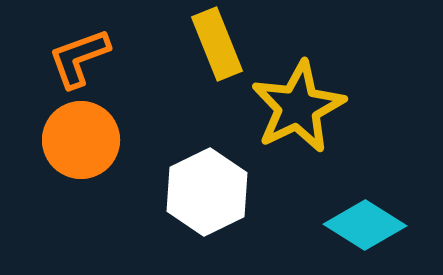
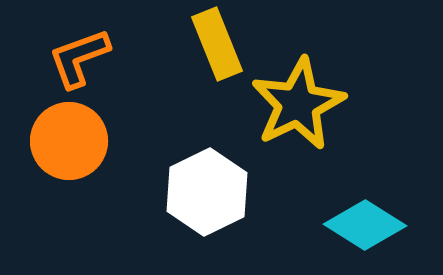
yellow star: moved 3 px up
orange circle: moved 12 px left, 1 px down
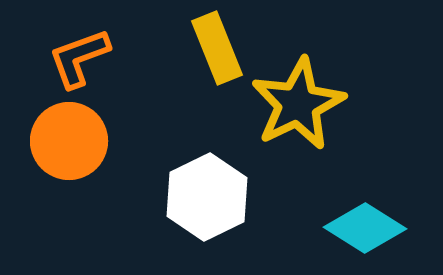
yellow rectangle: moved 4 px down
white hexagon: moved 5 px down
cyan diamond: moved 3 px down
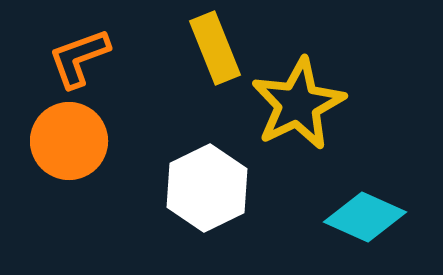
yellow rectangle: moved 2 px left
white hexagon: moved 9 px up
cyan diamond: moved 11 px up; rotated 8 degrees counterclockwise
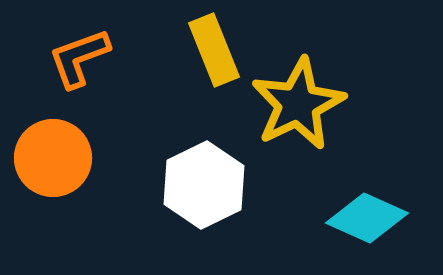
yellow rectangle: moved 1 px left, 2 px down
orange circle: moved 16 px left, 17 px down
white hexagon: moved 3 px left, 3 px up
cyan diamond: moved 2 px right, 1 px down
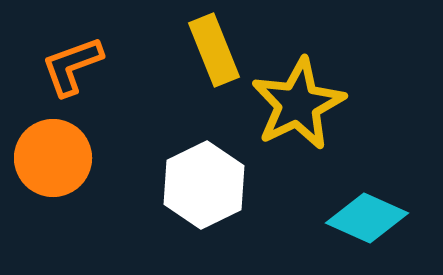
orange L-shape: moved 7 px left, 8 px down
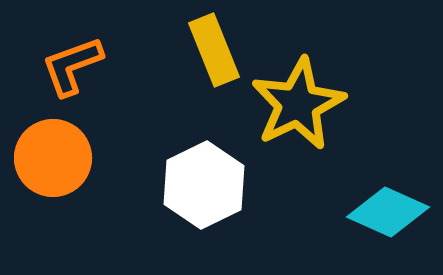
cyan diamond: moved 21 px right, 6 px up
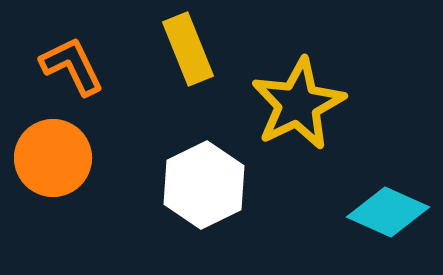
yellow rectangle: moved 26 px left, 1 px up
orange L-shape: rotated 84 degrees clockwise
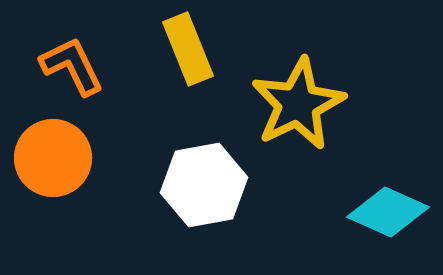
white hexagon: rotated 16 degrees clockwise
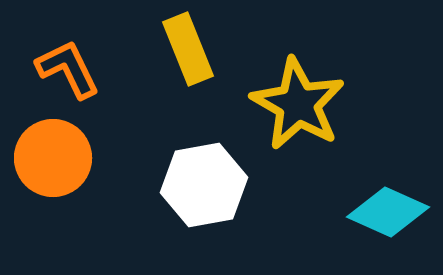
orange L-shape: moved 4 px left, 3 px down
yellow star: rotated 16 degrees counterclockwise
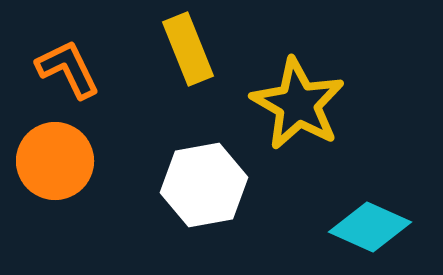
orange circle: moved 2 px right, 3 px down
cyan diamond: moved 18 px left, 15 px down
